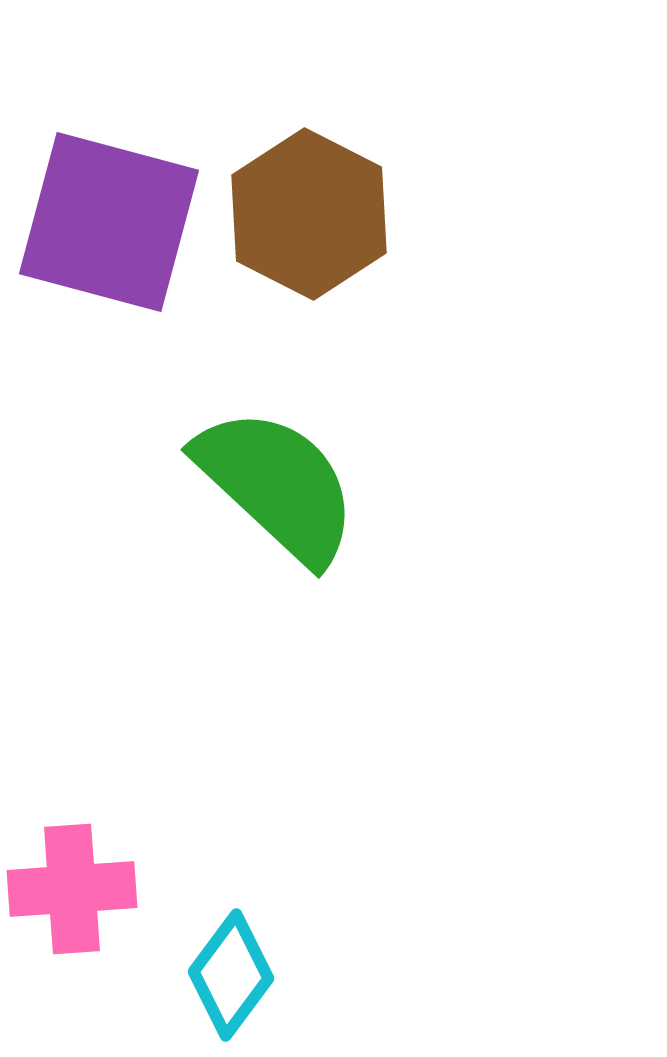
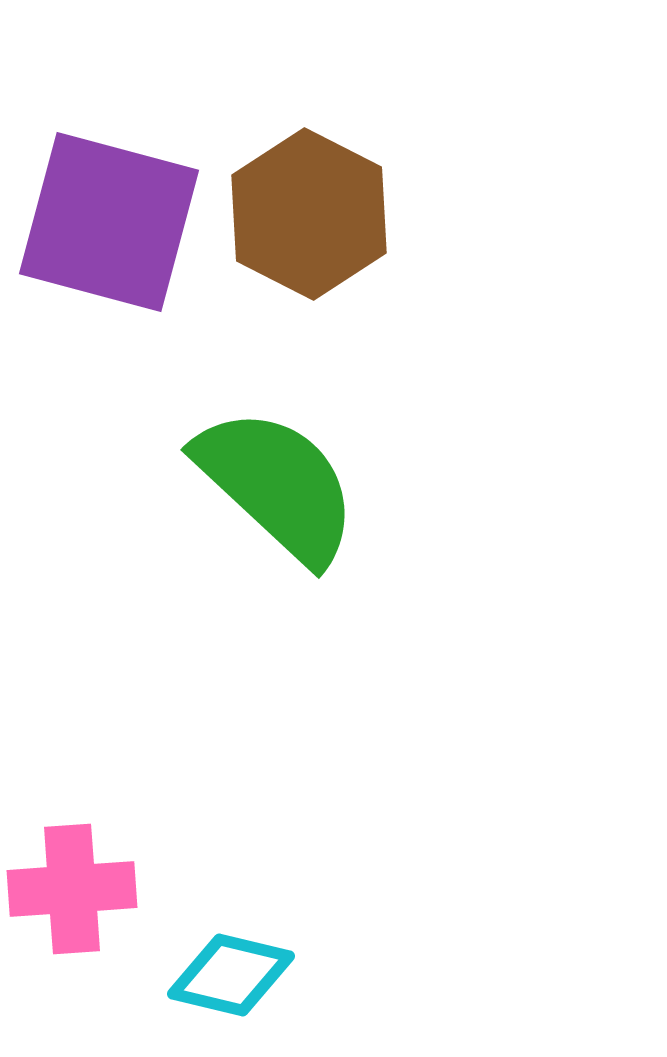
cyan diamond: rotated 67 degrees clockwise
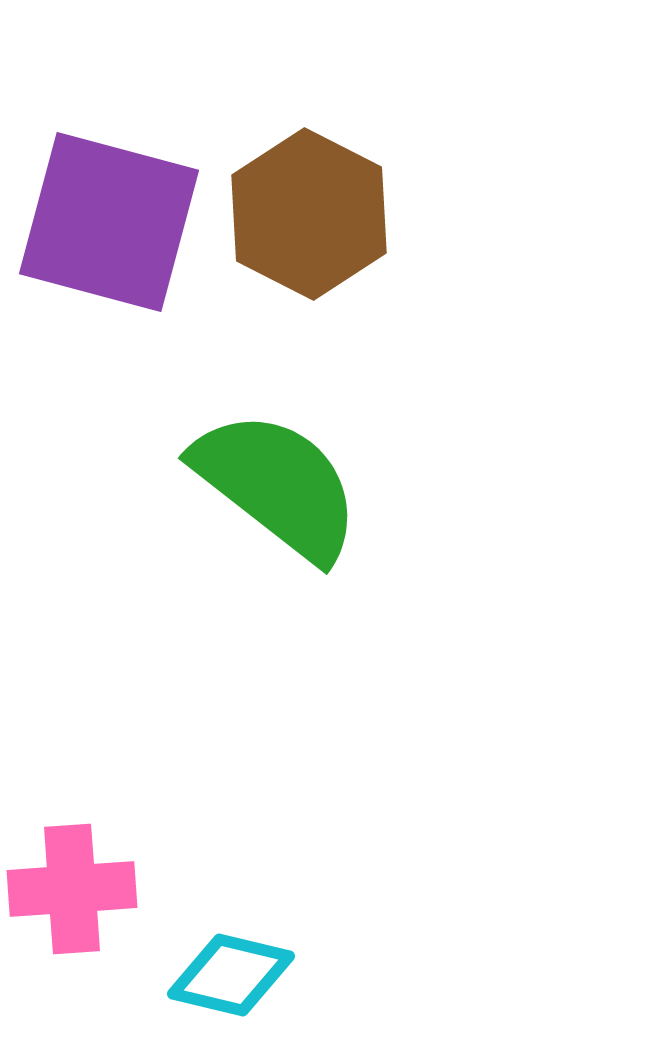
green semicircle: rotated 5 degrees counterclockwise
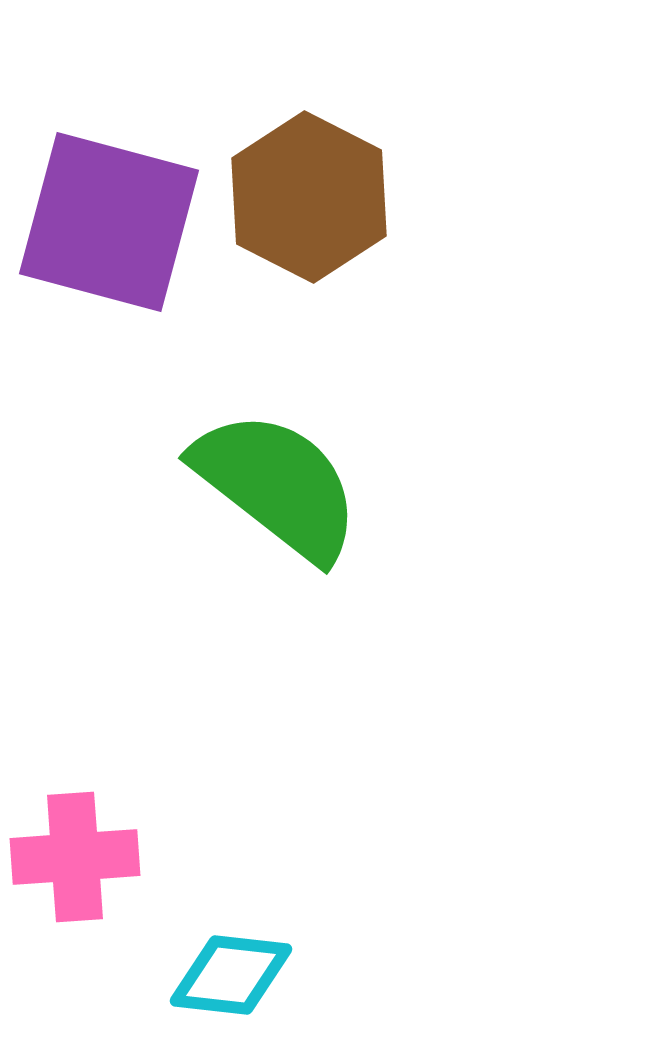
brown hexagon: moved 17 px up
pink cross: moved 3 px right, 32 px up
cyan diamond: rotated 7 degrees counterclockwise
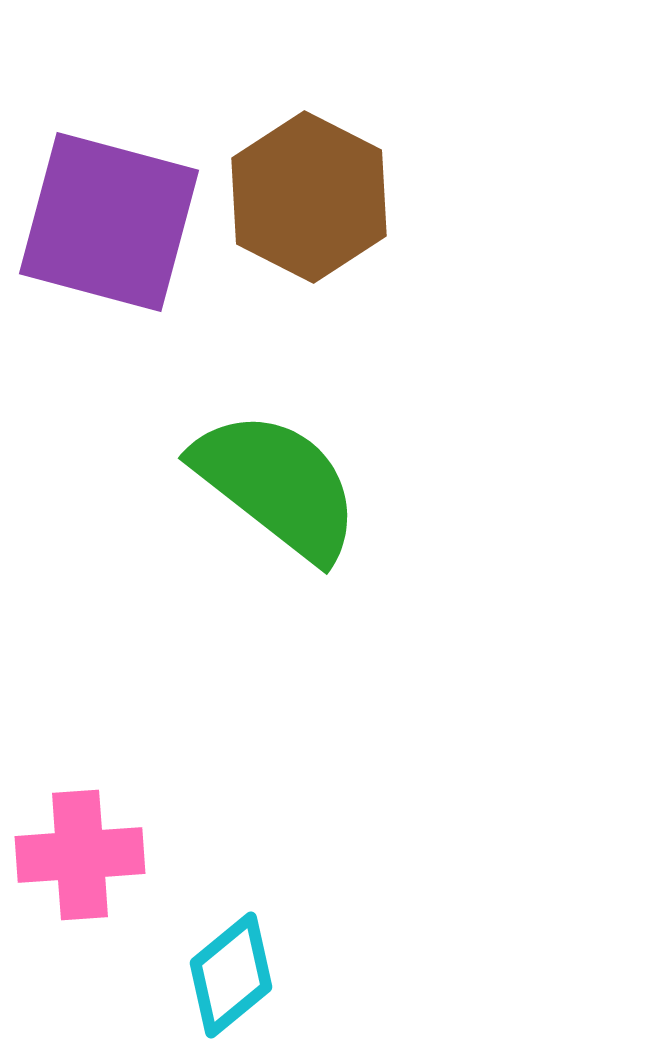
pink cross: moved 5 px right, 2 px up
cyan diamond: rotated 46 degrees counterclockwise
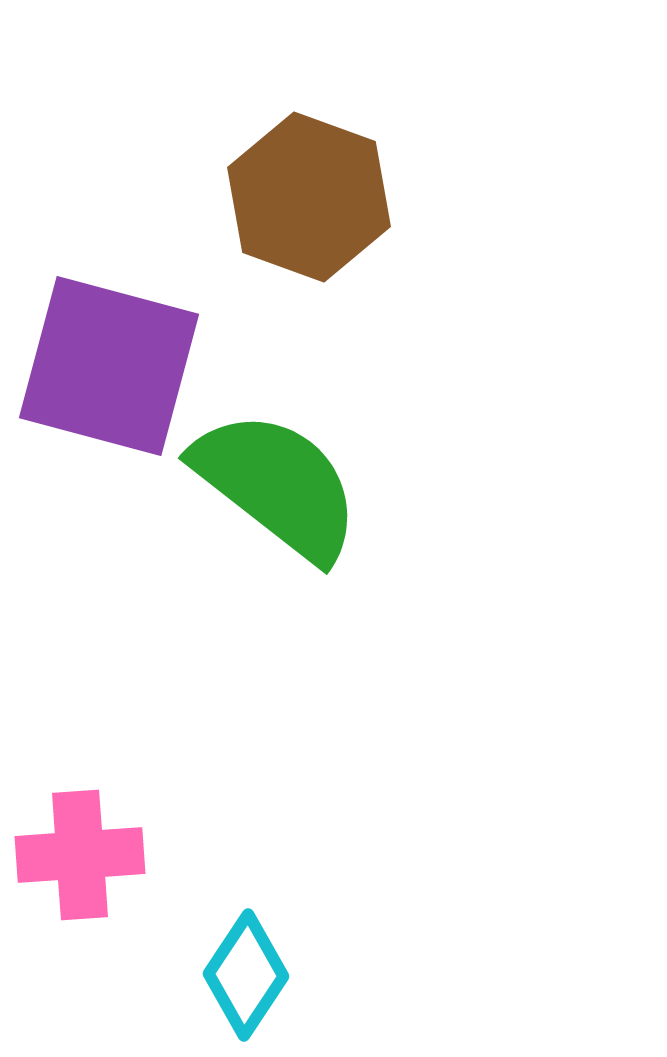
brown hexagon: rotated 7 degrees counterclockwise
purple square: moved 144 px down
cyan diamond: moved 15 px right; rotated 17 degrees counterclockwise
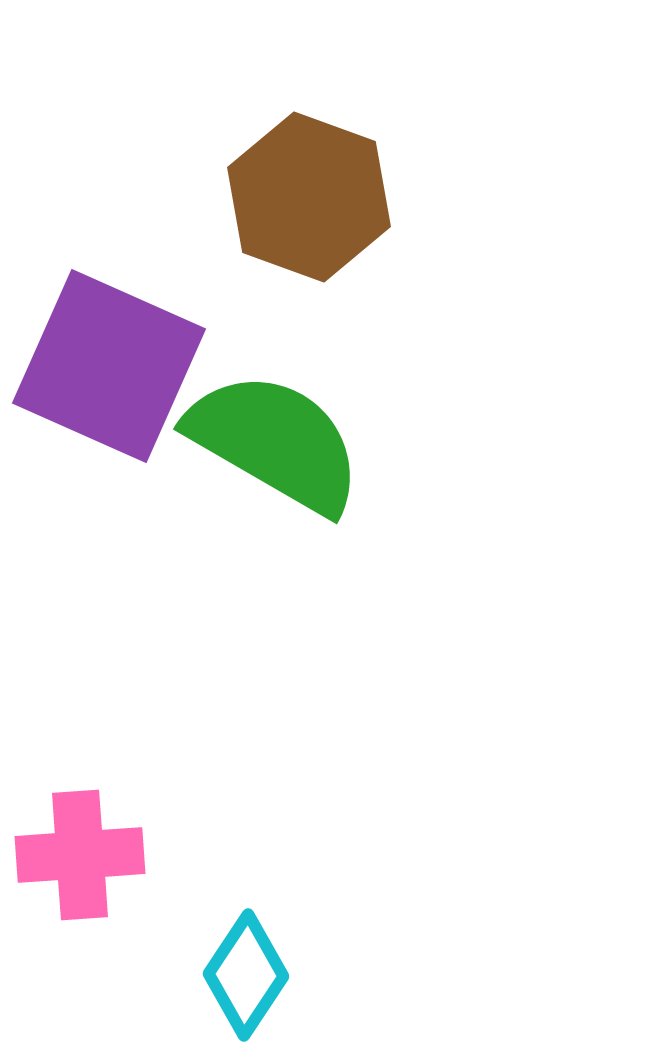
purple square: rotated 9 degrees clockwise
green semicircle: moved 2 px left, 43 px up; rotated 8 degrees counterclockwise
